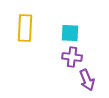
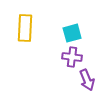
cyan square: moved 2 px right; rotated 18 degrees counterclockwise
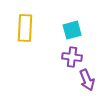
cyan square: moved 3 px up
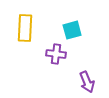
purple cross: moved 16 px left, 3 px up
purple arrow: moved 2 px down
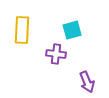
yellow rectangle: moved 3 px left, 2 px down
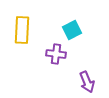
cyan square: rotated 12 degrees counterclockwise
